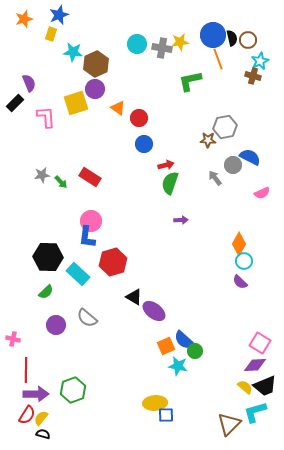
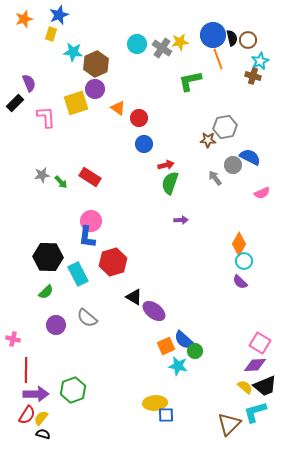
gray cross at (162, 48): rotated 24 degrees clockwise
cyan rectangle at (78, 274): rotated 20 degrees clockwise
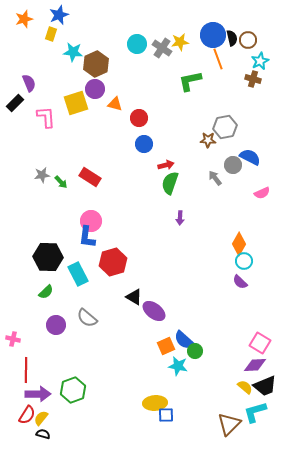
brown cross at (253, 76): moved 3 px down
orange triangle at (118, 108): moved 3 px left, 4 px up; rotated 21 degrees counterclockwise
purple arrow at (181, 220): moved 1 px left, 2 px up; rotated 96 degrees clockwise
purple arrow at (36, 394): moved 2 px right
